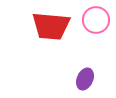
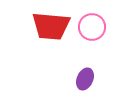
pink circle: moved 4 px left, 7 px down
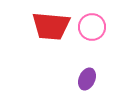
purple ellipse: moved 2 px right
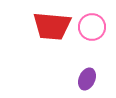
red trapezoid: moved 1 px right
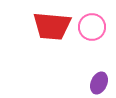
purple ellipse: moved 12 px right, 4 px down
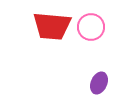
pink circle: moved 1 px left
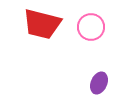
red trapezoid: moved 10 px left, 2 px up; rotated 9 degrees clockwise
